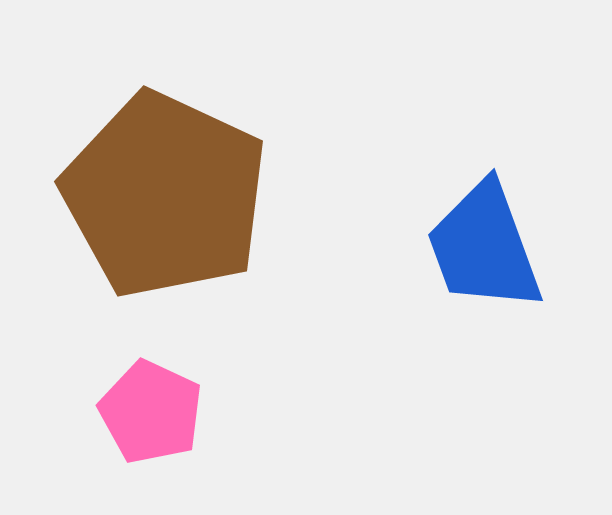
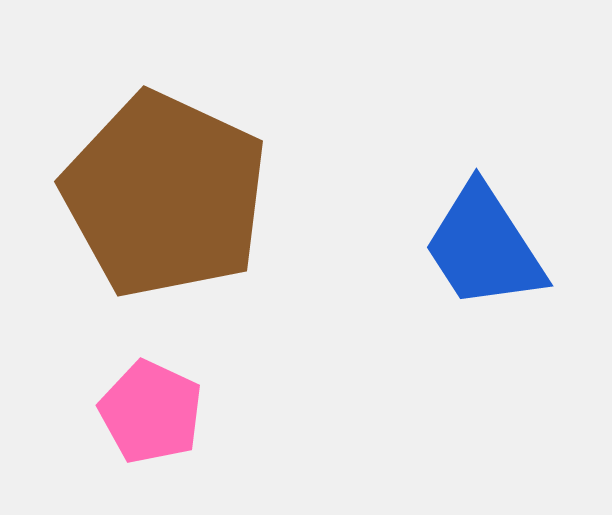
blue trapezoid: rotated 13 degrees counterclockwise
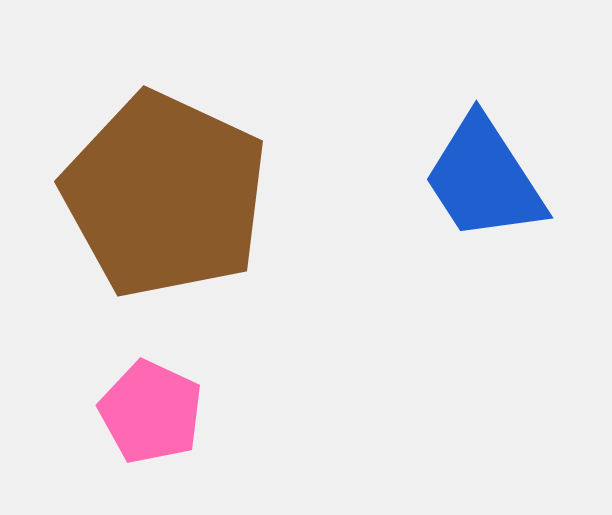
blue trapezoid: moved 68 px up
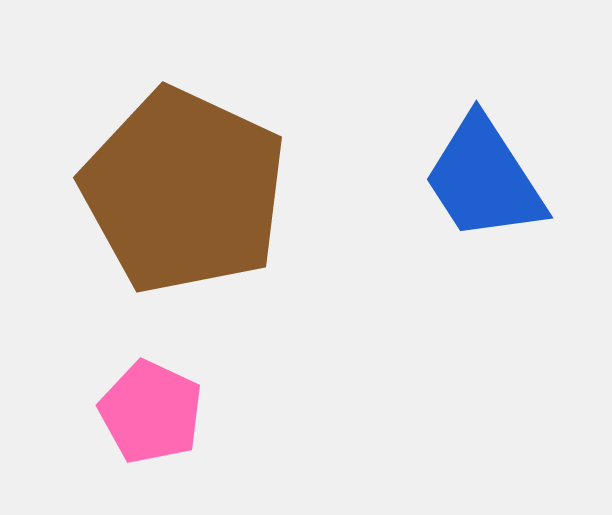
brown pentagon: moved 19 px right, 4 px up
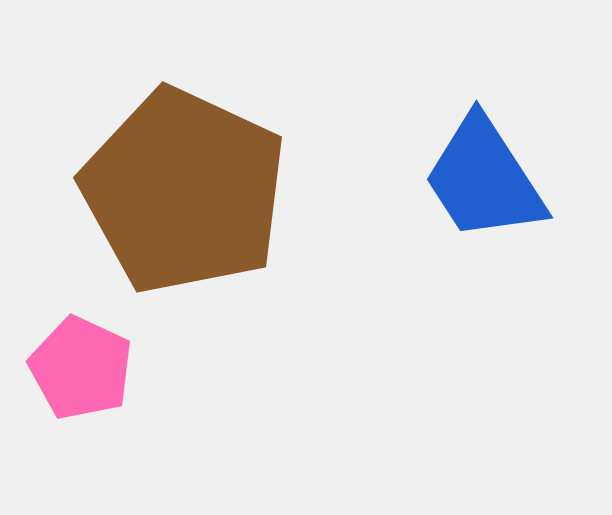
pink pentagon: moved 70 px left, 44 px up
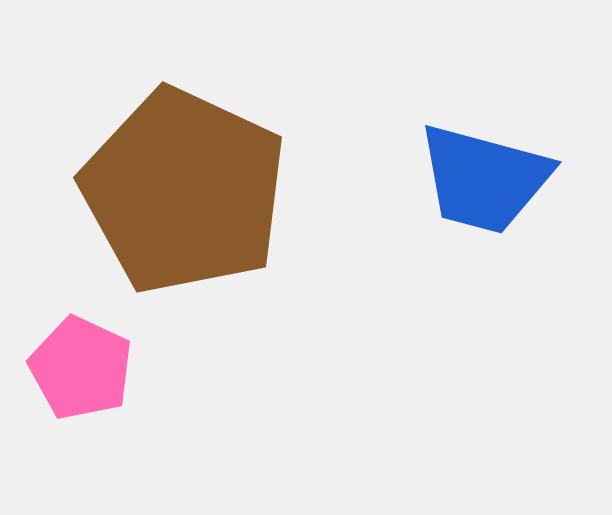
blue trapezoid: rotated 42 degrees counterclockwise
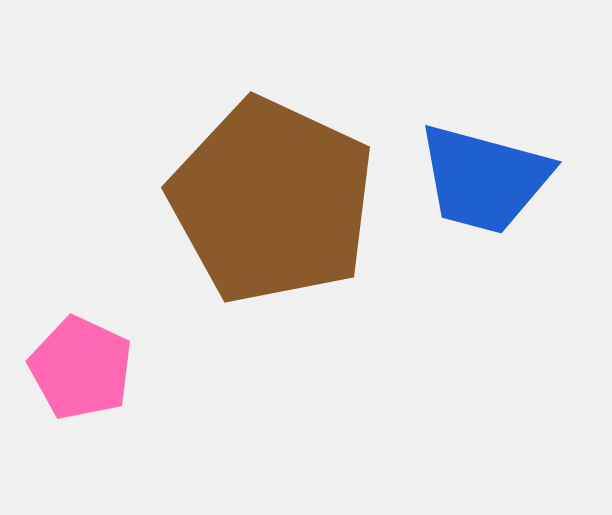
brown pentagon: moved 88 px right, 10 px down
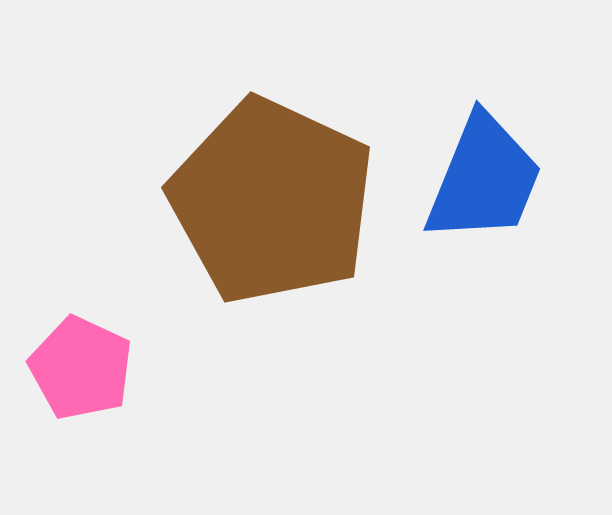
blue trapezoid: rotated 83 degrees counterclockwise
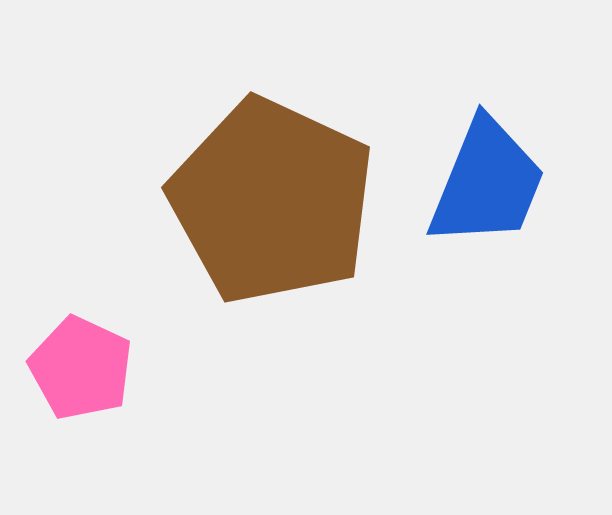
blue trapezoid: moved 3 px right, 4 px down
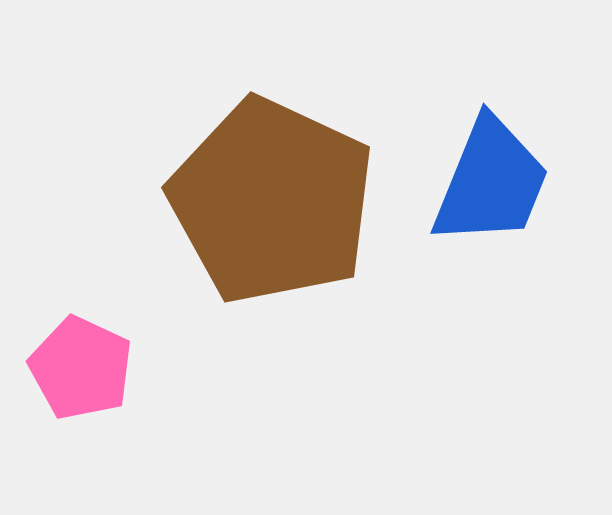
blue trapezoid: moved 4 px right, 1 px up
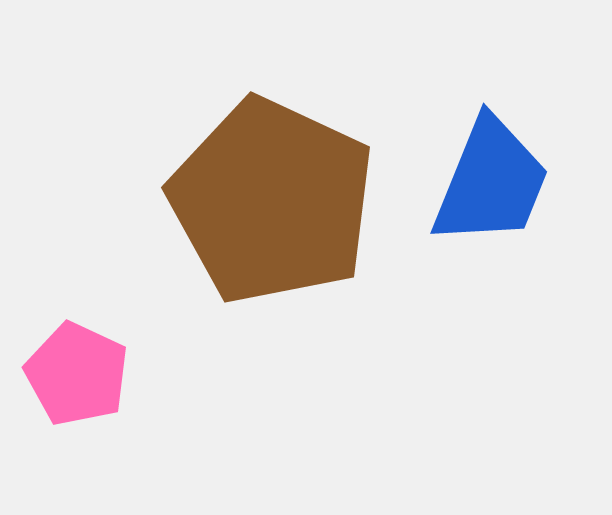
pink pentagon: moved 4 px left, 6 px down
